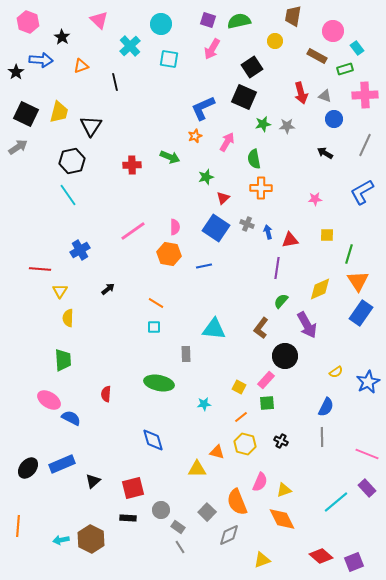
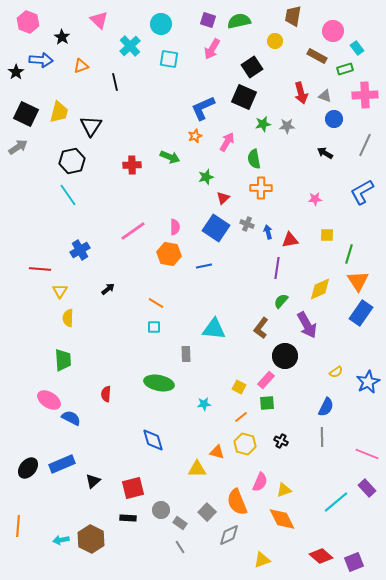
gray rectangle at (178, 527): moved 2 px right, 4 px up
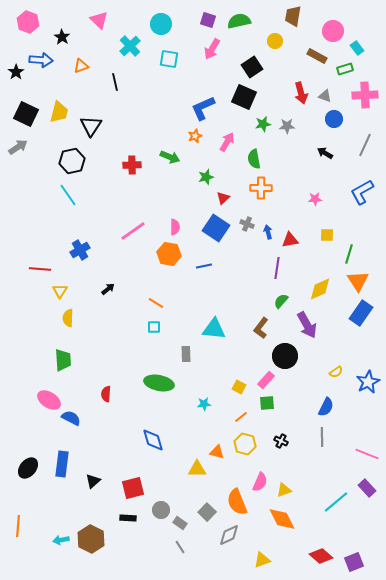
blue rectangle at (62, 464): rotated 60 degrees counterclockwise
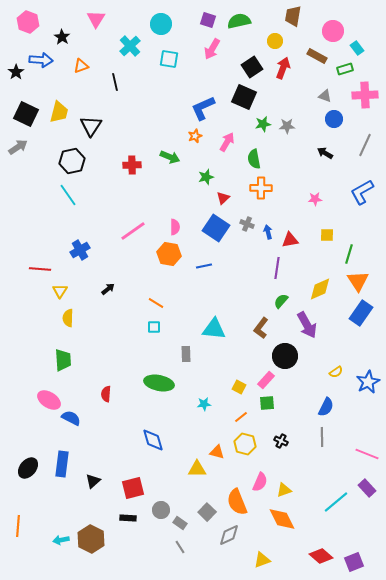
pink triangle at (99, 20): moved 3 px left, 1 px up; rotated 18 degrees clockwise
red arrow at (301, 93): moved 18 px left, 25 px up; rotated 145 degrees counterclockwise
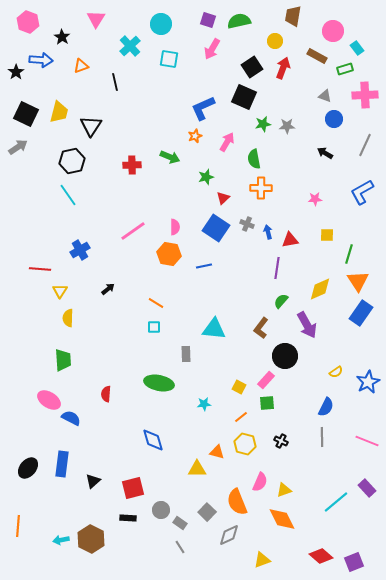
pink line at (367, 454): moved 13 px up
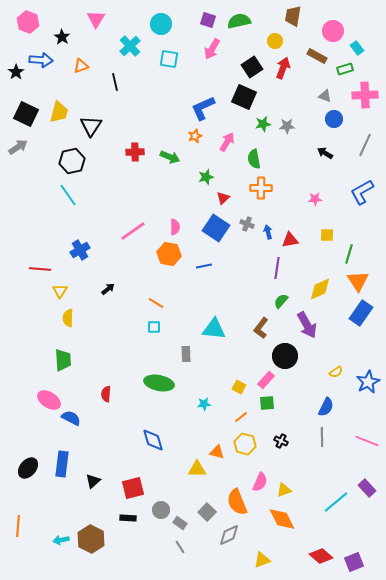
red cross at (132, 165): moved 3 px right, 13 px up
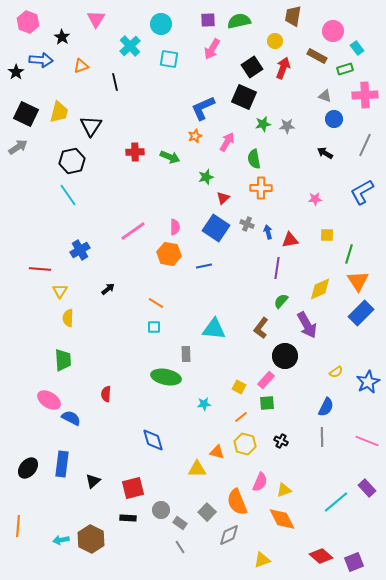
purple square at (208, 20): rotated 21 degrees counterclockwise
blue rectangle at (361, 313): rotated 10 degrees clockwise
green ellipse at (159, 383): moved 7 px right, 6 px up
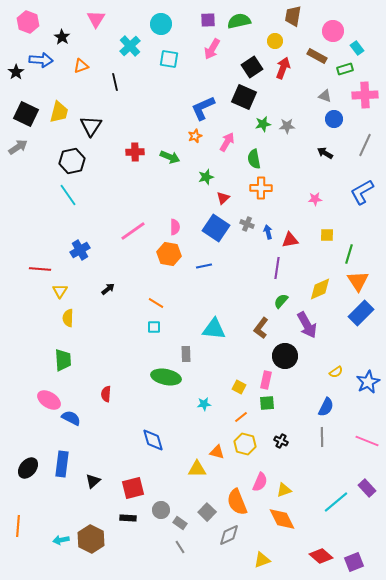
pink rectangle at (266, 380): rotated 30 degrees counterclockwise
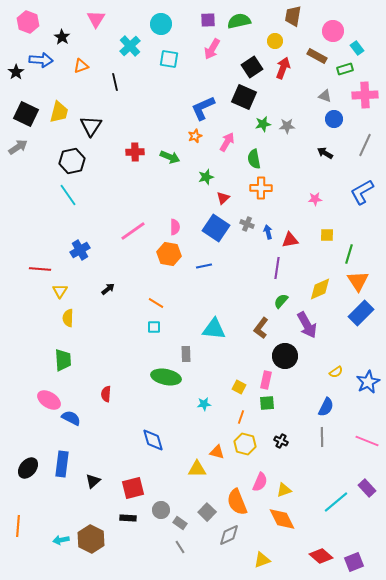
orange line at (241, 417): rotated 32 degrees counterclockwise
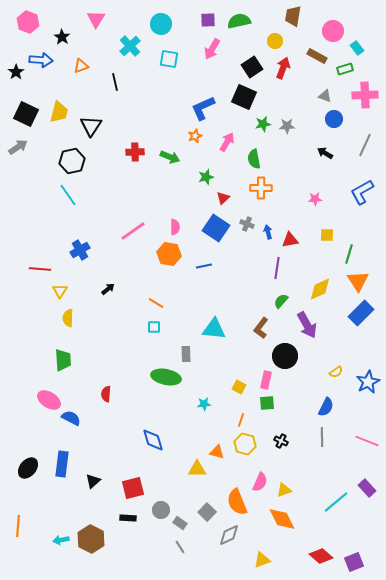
orange line at (241, 417): moved 3 px down
